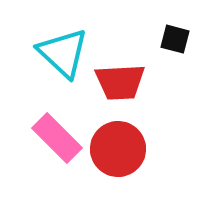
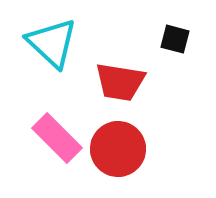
cyan triangle: moved 11 px left, 10 px up
red trapezoid: rotated 12 degrees clockwise
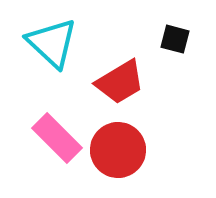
red trapezoid: rotated 40 degrees counterclockwise
red circle: moved 1 px down
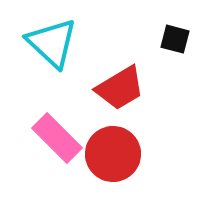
red trapezoid: moved 6 px down
red circle: moved 5 px left, 4 px down
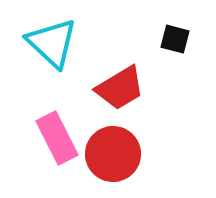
pink rectangle: rotated 18 degrees clockwise
